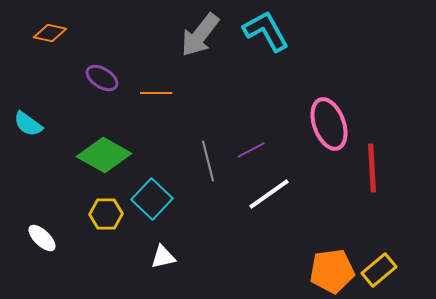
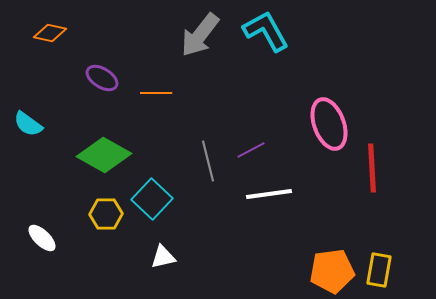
white line: rotated 27 degrees clockwise
yellow rectangle: rotated 40 degrees counterclockwise
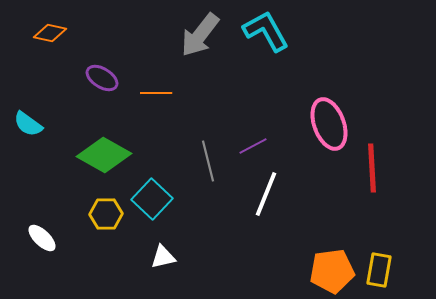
purple line: moved 2 px right, 4 px up
white line: moved 3 px left; rotated 60 degrees counterclockwise
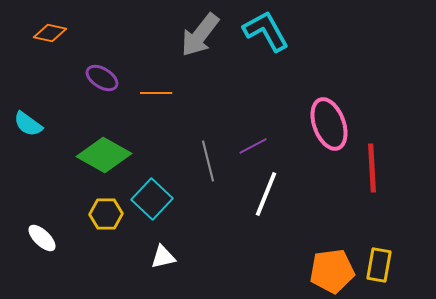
yellow rectangle: moved 5 px up
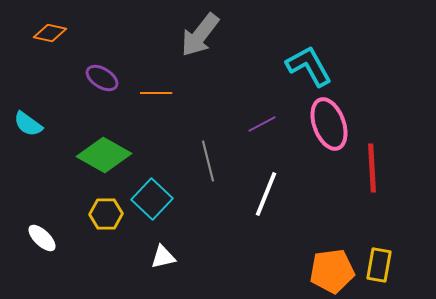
cyan L-shape: moved 43 px right, 35 px down
purple line: moved 9 px right, 22 px up
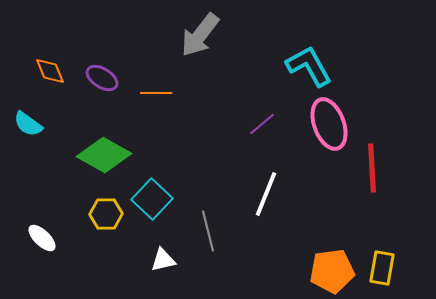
orange diamond: moved 38 px down; rotated 56 degrees clockwise
purple line: rotated 12 degrees counterclockwise
gray line: moved 70 px down
white triangle: moved 3 px down
yellow rectangle: moved 3 px right, 3 px down
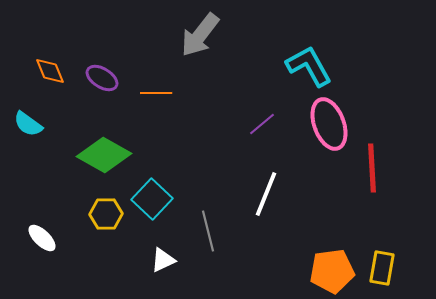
white triangle: rotated 12 degrees counterclockwise
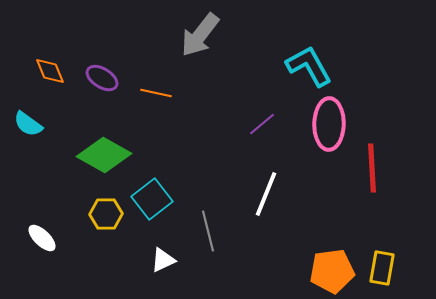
orange line: rotated 12 degrees clockwise
pink ellipse: rotated 21 degrees clockwise
cyan square: rotated 9 degrees clockwise
